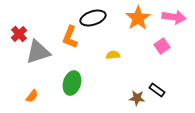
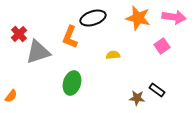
orange star: rotated 25 degrees counterclockwise
orange semicircle: moved 21 px left
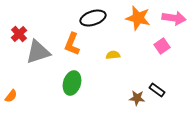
pink arrow: moved 1 px down
orange L-shape: moved 2 px right, 7 px down
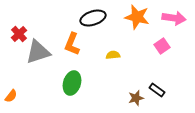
orange star: moved 1 px left, 1 px up
brown star: moved 1 px left; rotated 21 degrees counterclockwise
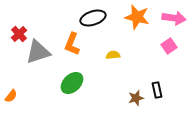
pink square: moved 7 px right
green ellipse: rotated 30 degrees clockwise
black rectangle: rotated 42 degrees clockwise
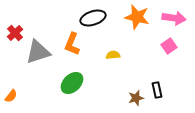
red cross: moved 4 px left, 1 px up
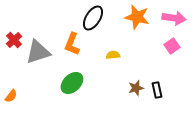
black ellipse: rotated 40 degrees counterclockwise
red cross: moved 1 px left, 7 px down
pink square: moved 3 px right
brown star: moved 10 px up
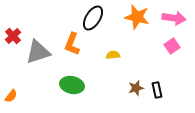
red cross: moved 1 px left, 4 px up
green ellipse: moved 2 px down; rotated 55 degrees clockwise
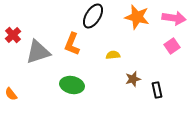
black ellipse: moved 2 px up
red cross: moved 1 px up
brown star: moved 3 px left, 9 px up
orange semicircle: moved 2 px up; rotated 104 degrees clockwise
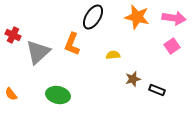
black ellipse: moved 1 px down
red cross: rotated 21 degrees counterclockwise
gray triangle: rotated 24 degrees counterclockwise
green ellipse: moved 14 px left, 10 px down
black rectangle: rotated 56 degrees counterclockwise
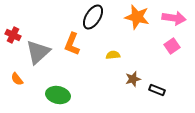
orange semicircle: moved 6 px right, 15 px up
